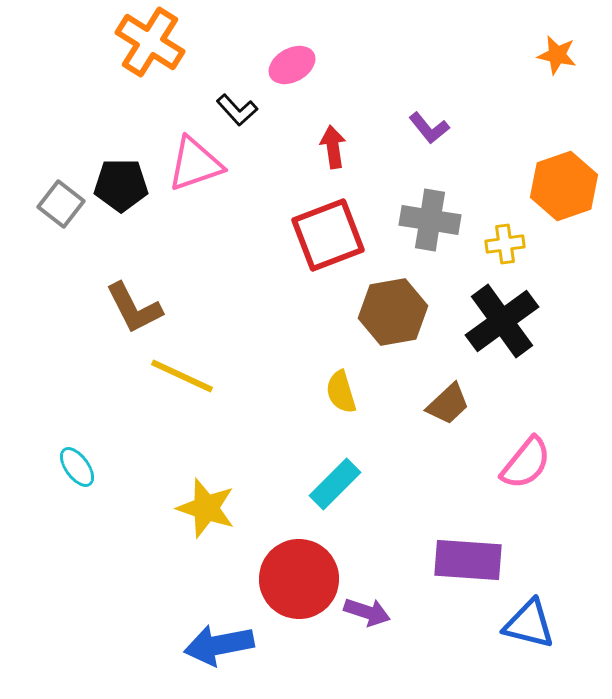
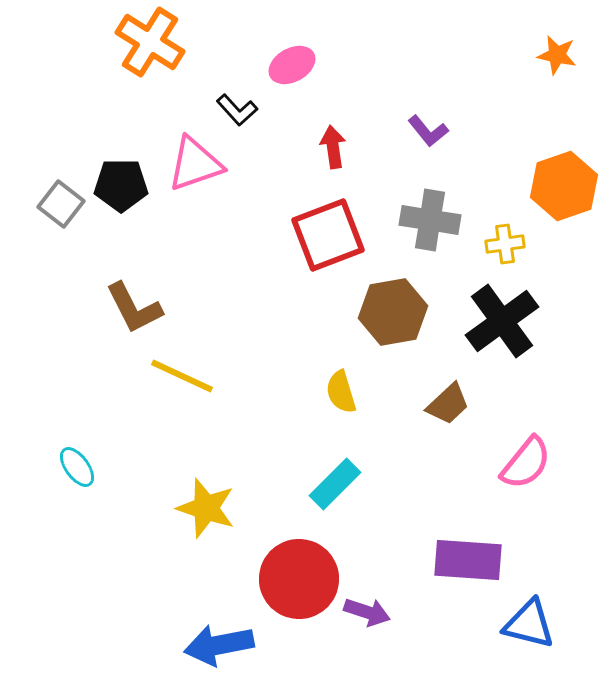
purple L-shape: moved 1 px left, 3 px down
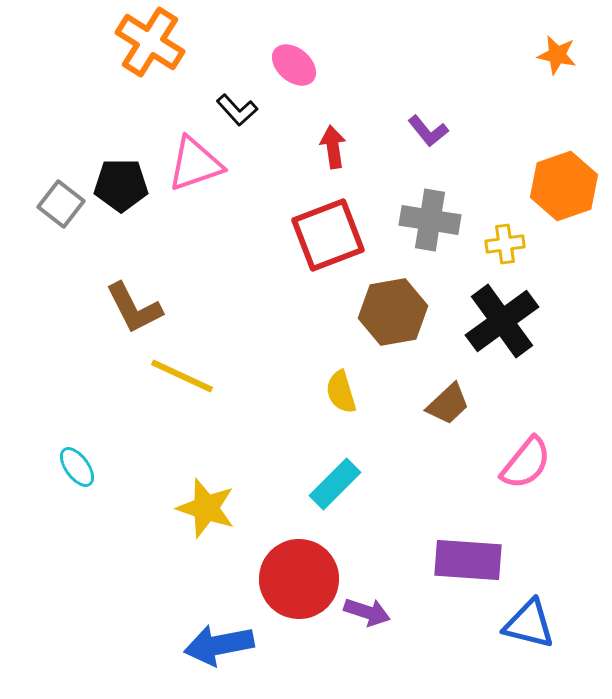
pink ellipse: moved 2 px right; rotated 69 degrees clockwise
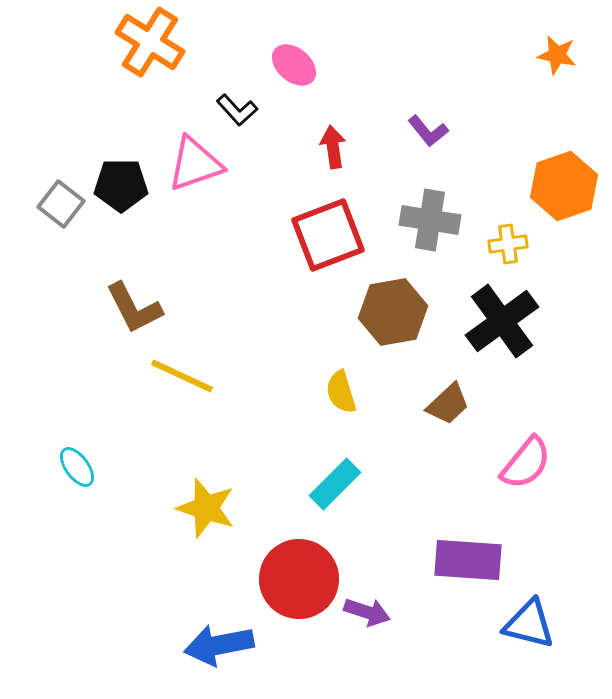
yellow cross: moved 3 px right
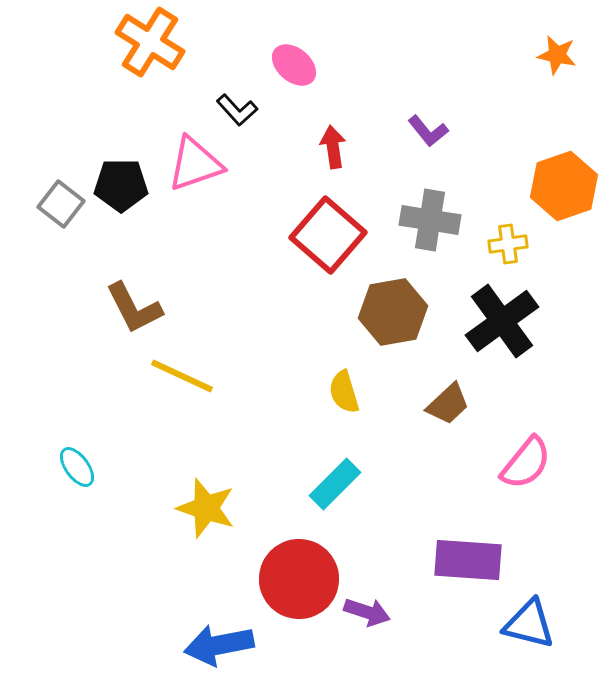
red square: rotated 28 degrees counterclockwise
yellow semicircle: moved 3 px right
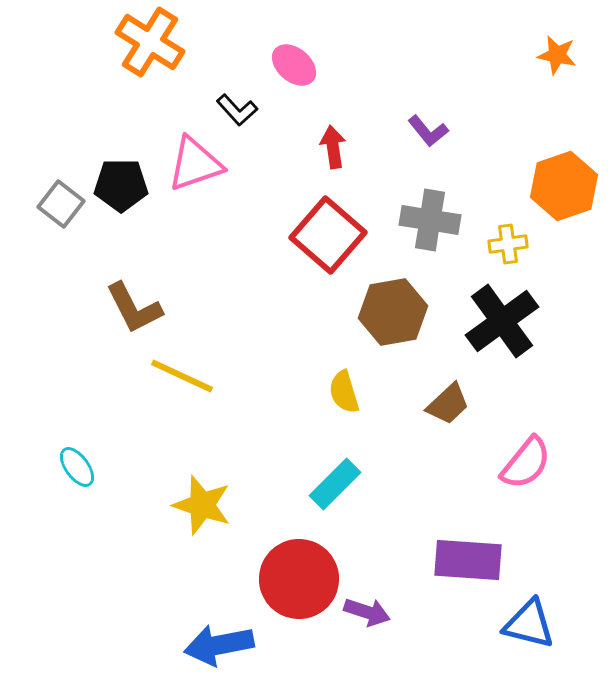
yellow star: moved 4 px left, 3 px up
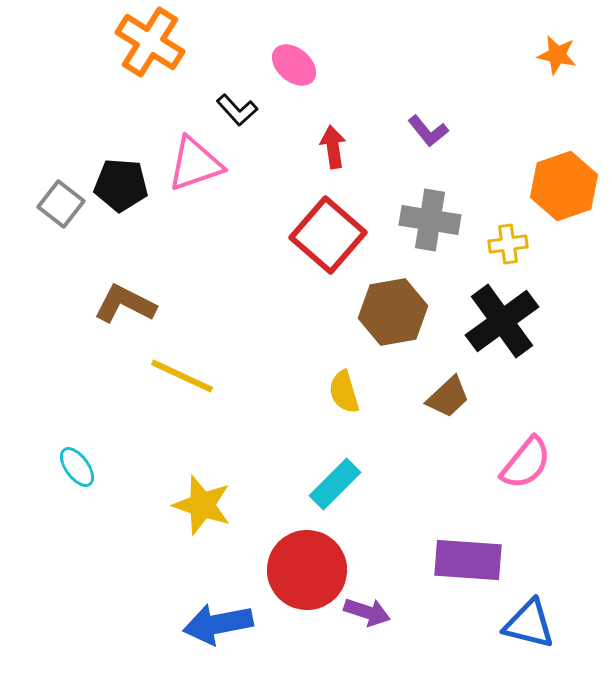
black pentagon: rotated 4 degrees clockwise
brown L-shape: moved 9 px left, 4 px up; rotated 144 degrees clockwise
brown trapezoid: moved 7 px up
red circle: moved 8 px right, 9 px up
blue arrow: moved 1 px left, 21 px up
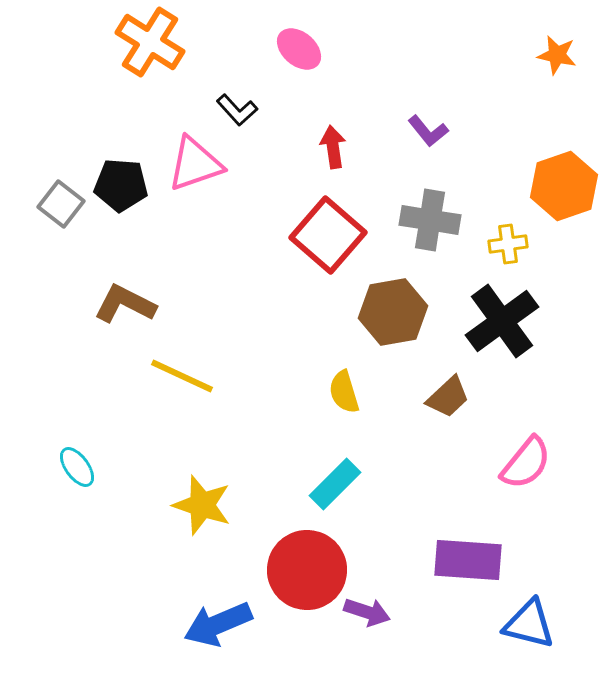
pink ellipse: moved 5 px right, 16 px up
blue arrow: rotated 12 degrees counterclockwise
